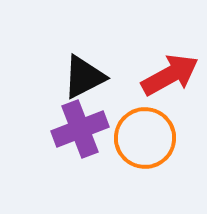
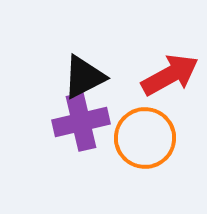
purple cross: moved 1 px right, 7 px up; rotated 8 degrees clockwise
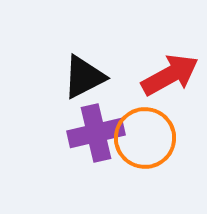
purple cross: moved 15 px right, 11 px down
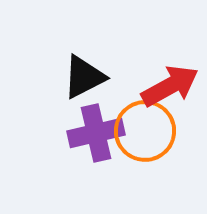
red arrow: moved 11 px down
orange circle: moved 7 px up
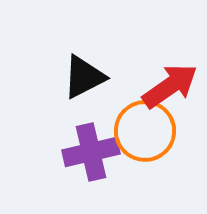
red arrow: rotated 6 degrees counterclockwise
purple cross: moved 5 px left, 19 px down
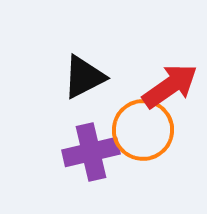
orange circle: moved 2 px left, 1 px up
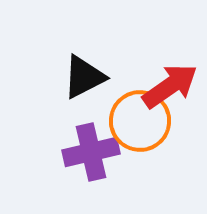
orange circle: moved 3 px left, 9 px up
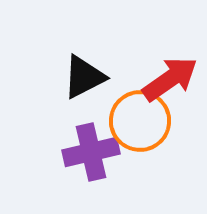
red arrow: moved 7 px up
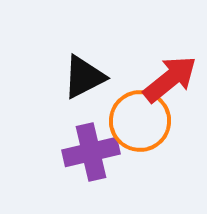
red arrow: rotated 4 degrees counterclockwise
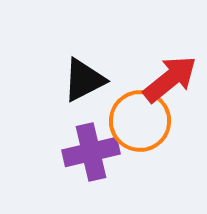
black triangle: moved 3 px down
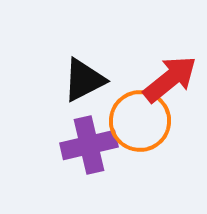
purple cross: moved 2 px left, 7 px up
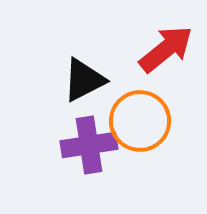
red arrow: moved 4 px left, 30 px up
purple cross: rotated 4 degrees clockwise
